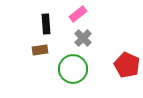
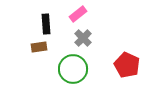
brown rectangle: moved 1 px left, 3 px up
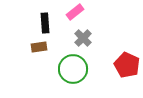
pink rectangle: moved 3 px left, 2 px up
black rectangle: moved 1 px left, 1 px up
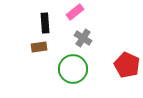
gray cross: rotated 12 degrees counterclockwise
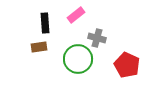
pink rectangle: moved 1 px right, 3 px down
gray cross: moved 14 px right; rotated 18 degrees counterclockwise
green circle: moved 5 px right, 10 px up
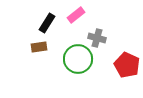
black rectangle: moved 2 px right; rotated 36 degrees clockwise
